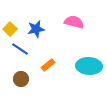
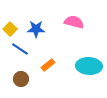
blue star: rotated 12 degrees clockwise
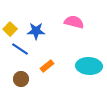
blue star: moved 2 px down
orange rectangle: moved 1 px left, 1 px down
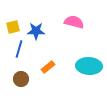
yellow square: moved 3 px right, 2 px up; rotated 32 degrees clockwise
blue line: moved 1 px left; rotated 72 degrees clockwise
orange rectangle: moved 1 px right, 1 px down
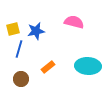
yellow square: moved 2 px down
blue star: rotated 12 degrees counterclockwise
cyan ellipse: moved 1 px left
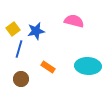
pink semicircle: moved 1 px up
yellow square: rotated 24 degrees counterclockwise
orange rectangle: rotated 72 degrees clockwise
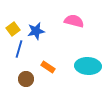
brown circle: moved 5 px right
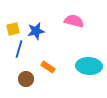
yellow square: rotated 24 degrees clockwise
cyan ellipse: moved 1 px right
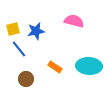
blue line: rotated 54 degrees counterclockwise
orange rectangle: moved 7 px right
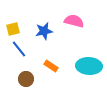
blue star: moved 8 px right
orange rectangle: moved 4 px left, 1 px up
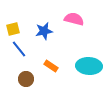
pink semicircle: moved 2 px up
